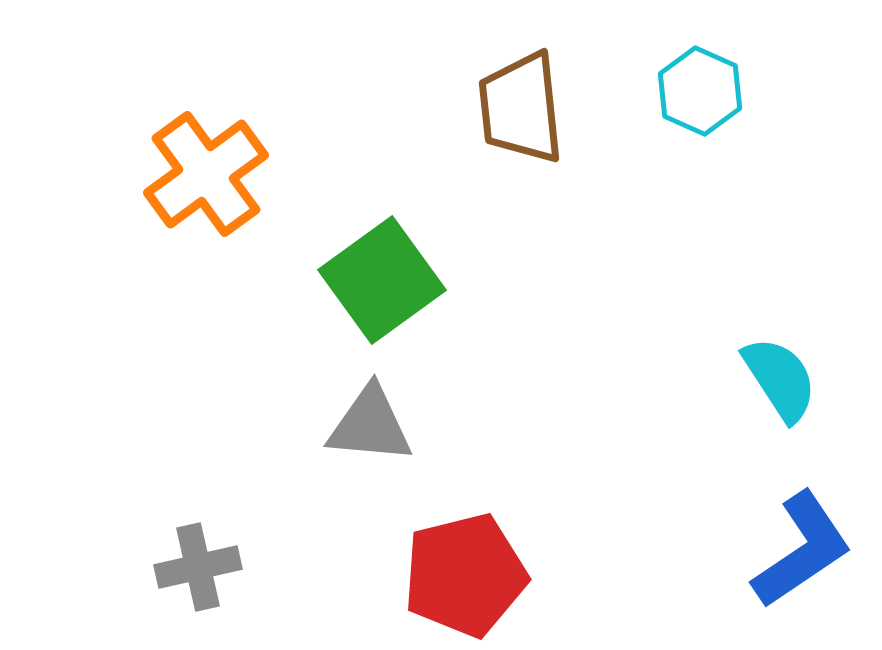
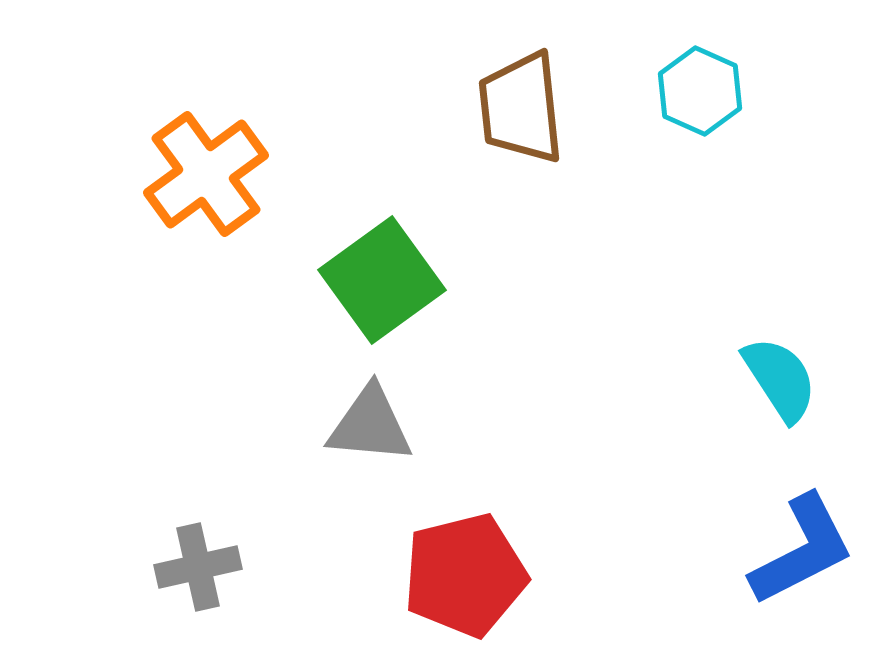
blue L-shape: rotated 7 degrees clockwise
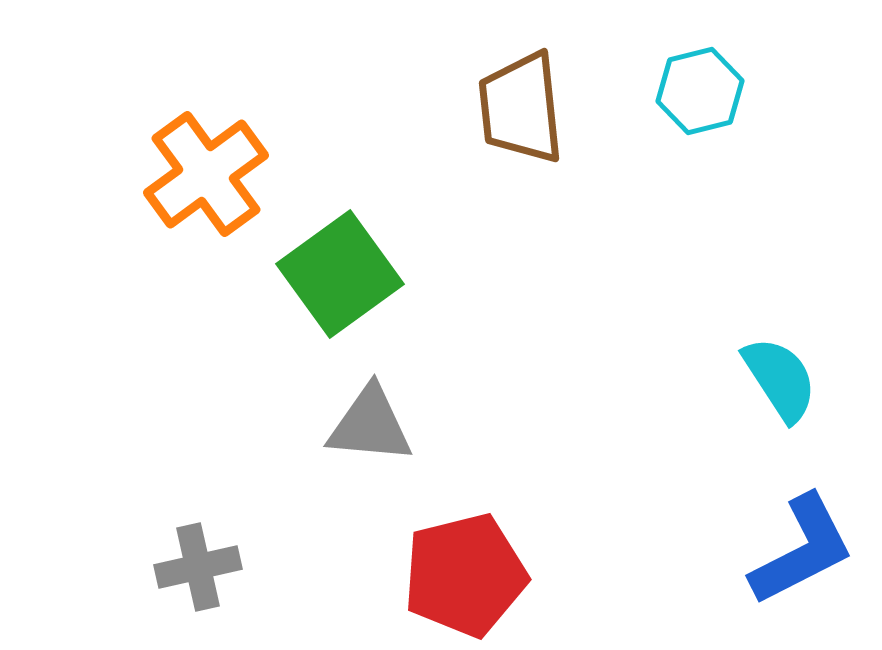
cyan hexagon: rotated 22 degrees clockwise
green square: moved 42 px left, 6 px up
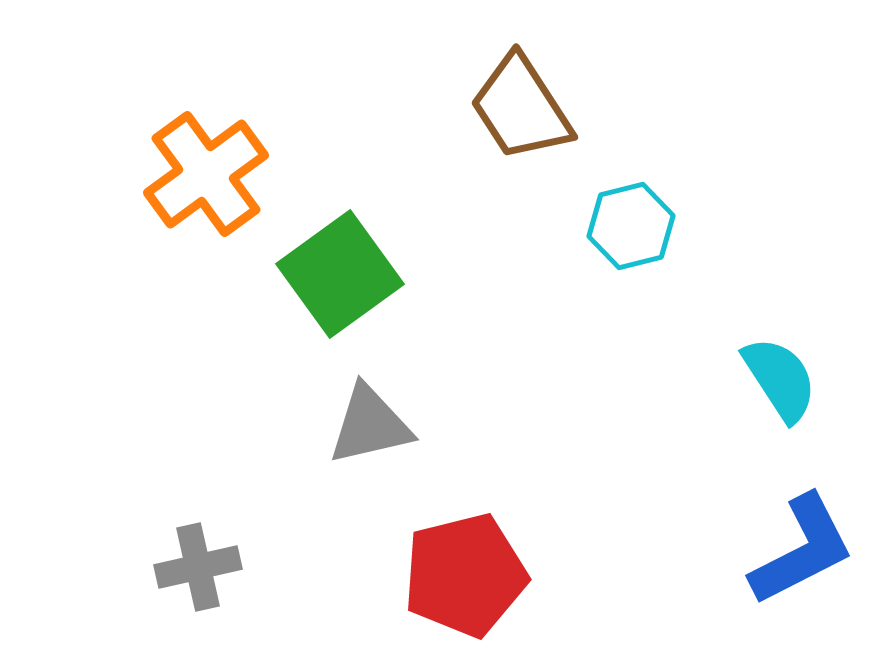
cyan hexagon: moved 69 px left, 135 px down
brown trapezoid: rotated 27 degrees counterclockwise
gray triangle: rotated 18 degrees counterclockwise
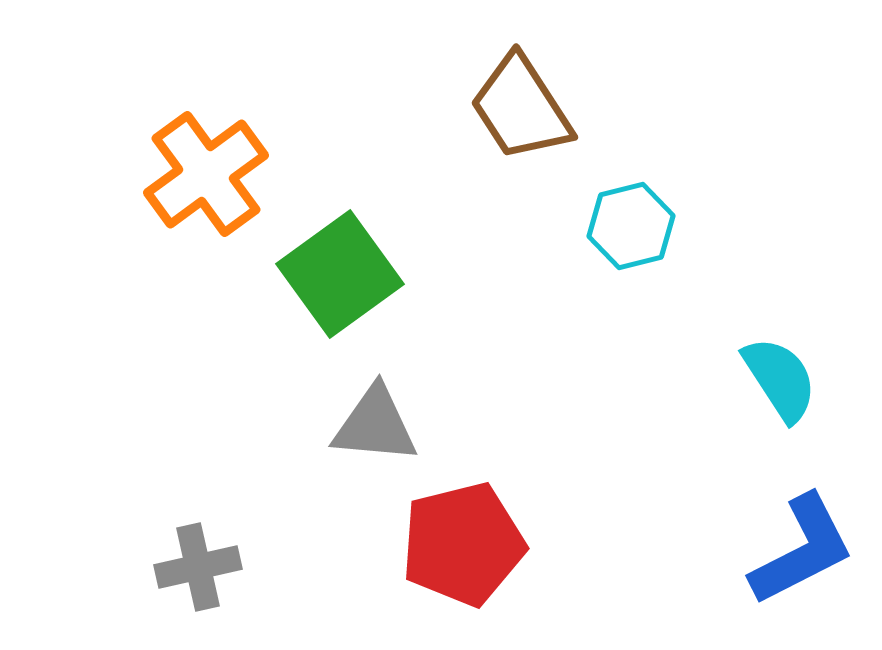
gray triangle: moved 5 px right; rotated 18 degrees clockwise
red pentagon: moved 2 px left, 31 px up
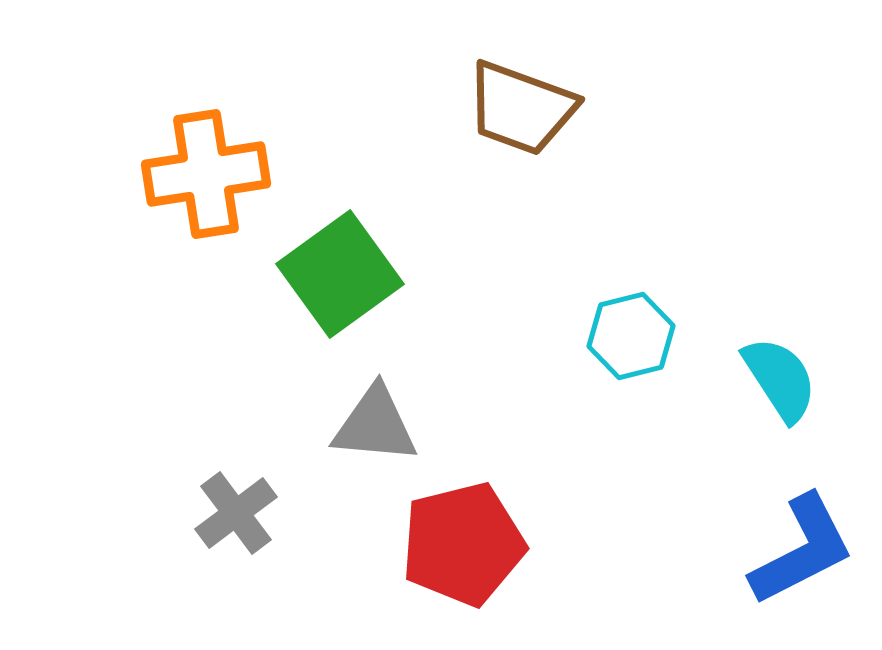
brown trapezoid: rotated 37 degrees counterclockwise
orange cross: rotated 27 degrees clockwise
cyan hexagon: moved 110 px down
gray cross: moved 38 px right, 54 px up; rotated 24 degrees counterclockwise
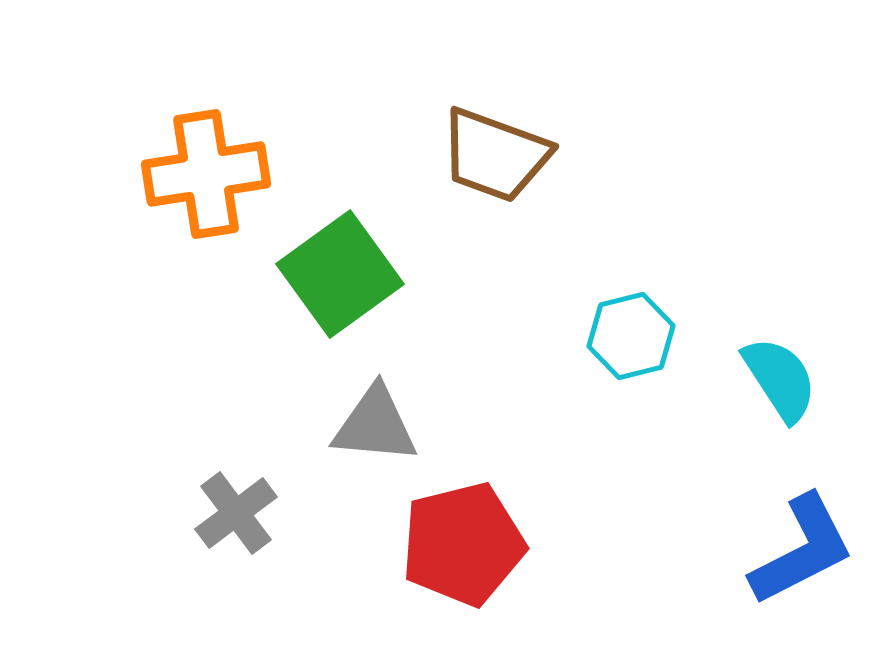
brown trapezoid: moved 26 px left, 47 px down
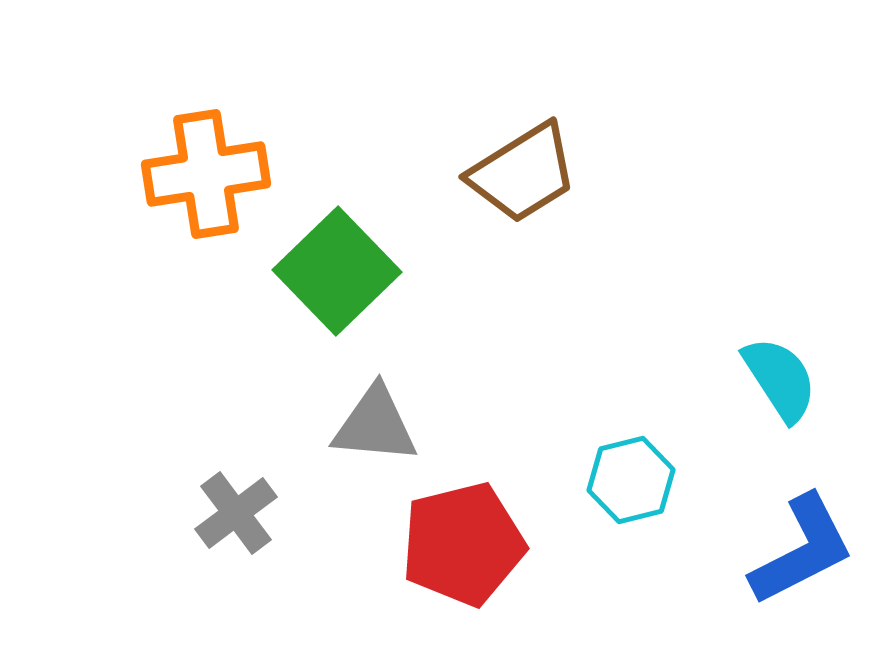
brown trapezoid: moved 28 px right, 18 px down; rotated 52 degrees counterclockwise
green square: moved 3 px left, 3 px up; rotated 8 degrees counterclockwise
cyan hexagon: moved 144 px down
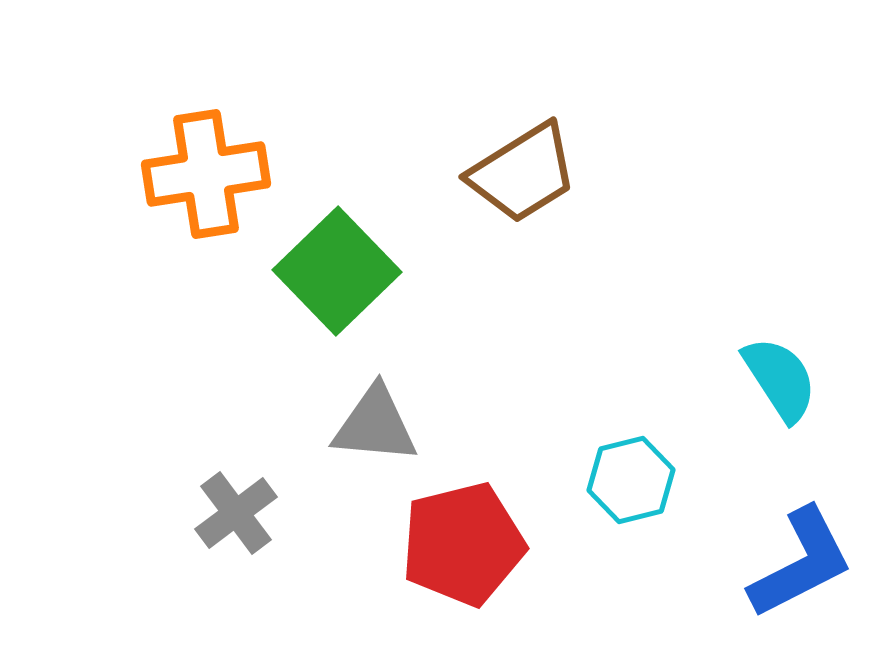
blue L-shape: moved 1 px left, 13 px down
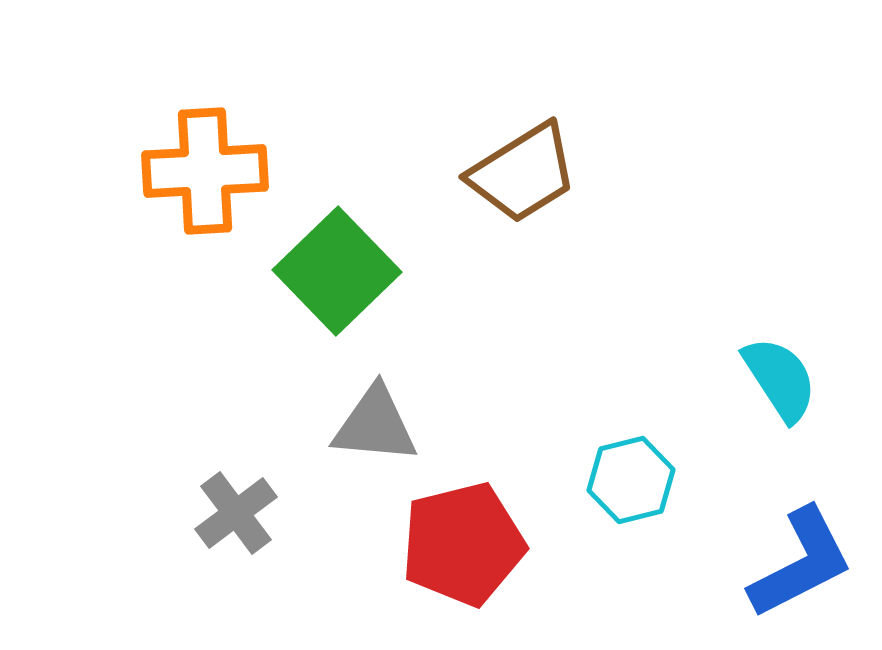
orange cross: moved 1 px left, 3 px up; rotated 6 degrees clockwise
